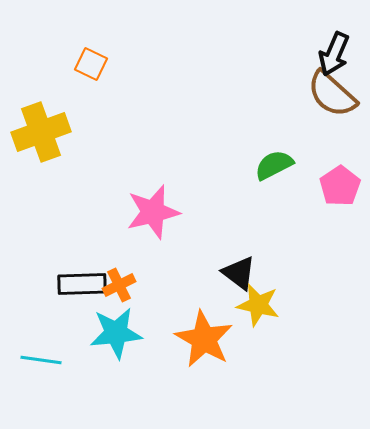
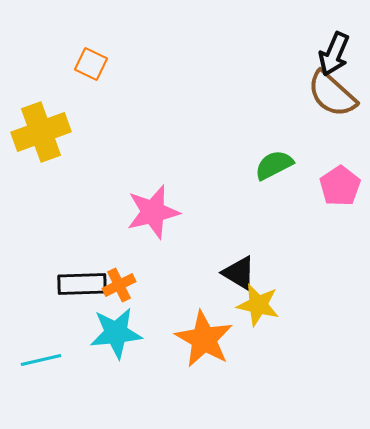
black triangle: rotated 6 degrees counterclockwise
cyan line: rotated 21 degrees counterclockwise
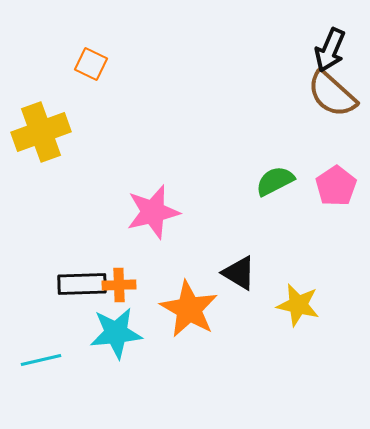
black arrow: moved 4 px left, 4 px up
green semicircle: moved 1 px right, 16 px down
pink pentagon: moved 4 px left
orange cross: rotated 24 degrees clockwise
yellow star: moved 40 px right
orange star: moved 15 px left, 30 px up
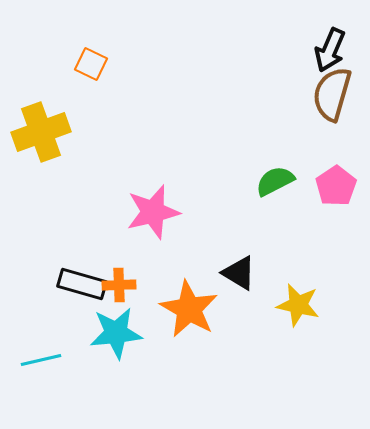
brown semicircle: rotated 64 degrees clockwise
black rectangle: rotated 18 degrees clockwise
